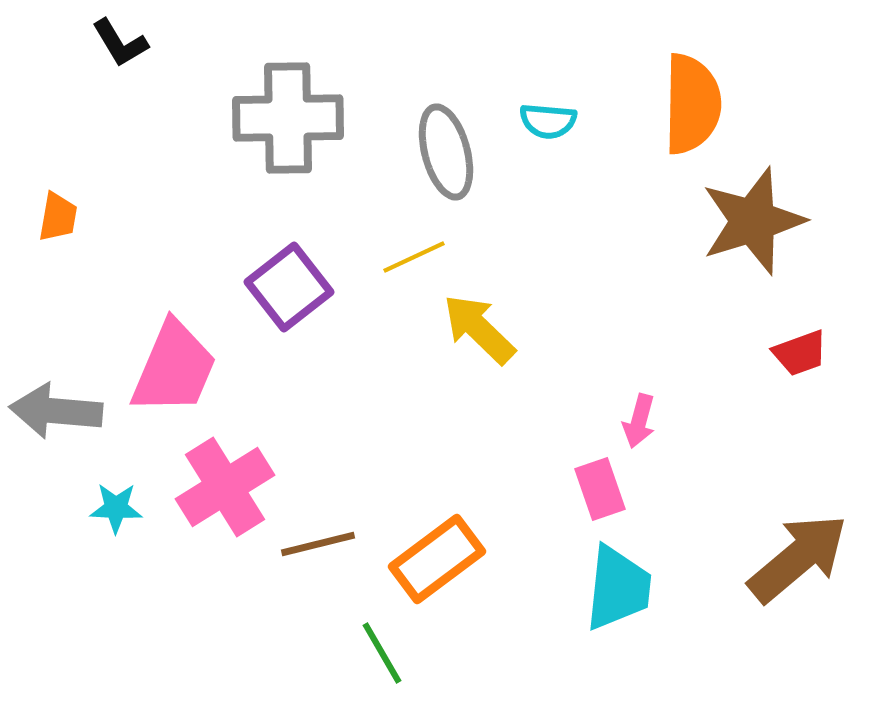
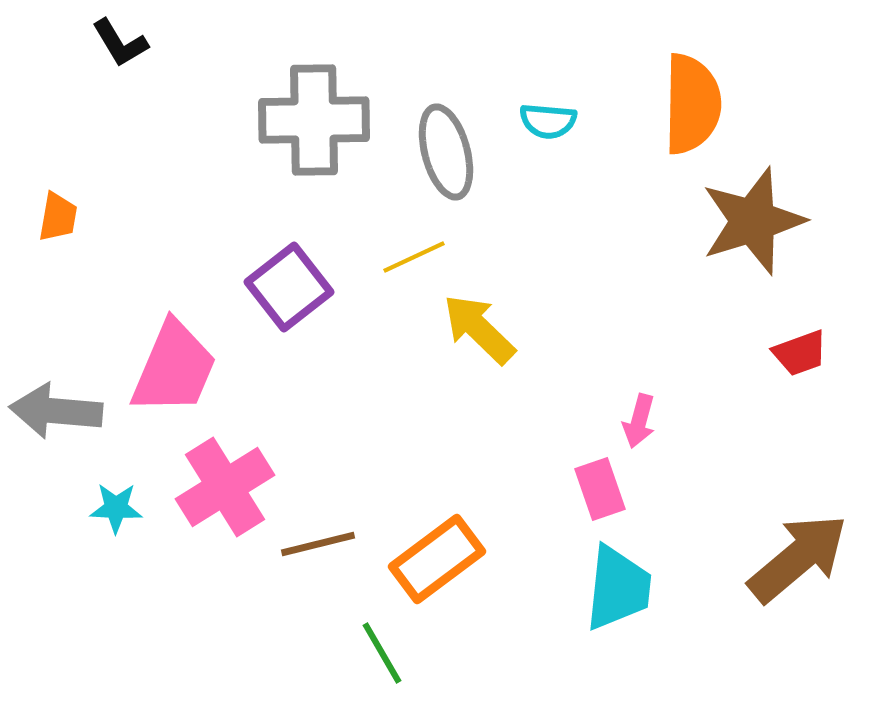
gray cross: moved 26 px right, 2 px down
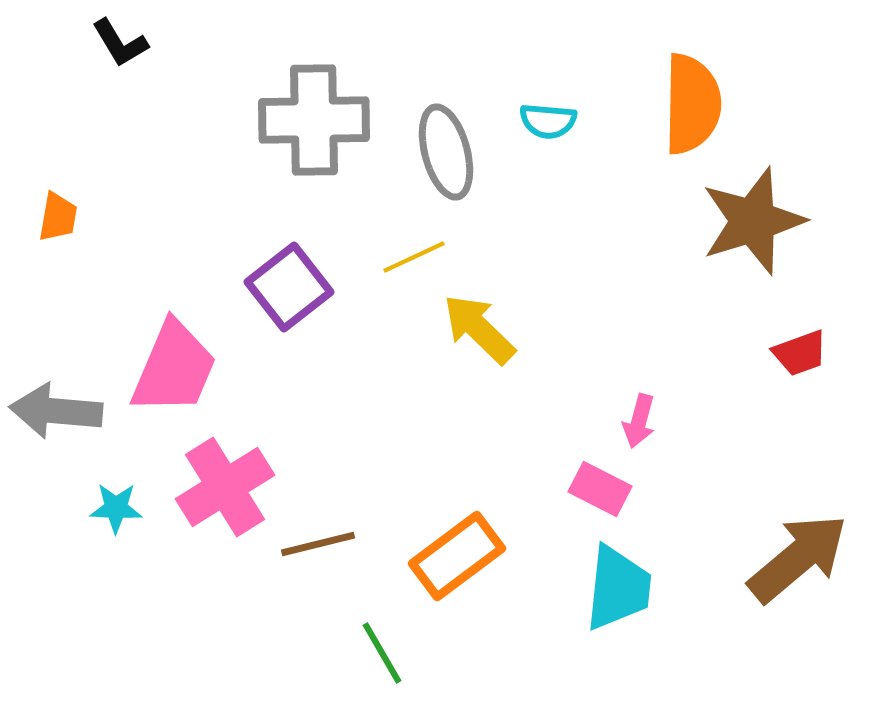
pink rectangle: rotated 44 degrees counterclockwise
orange rectangle: moved 20 px right, 3 px up
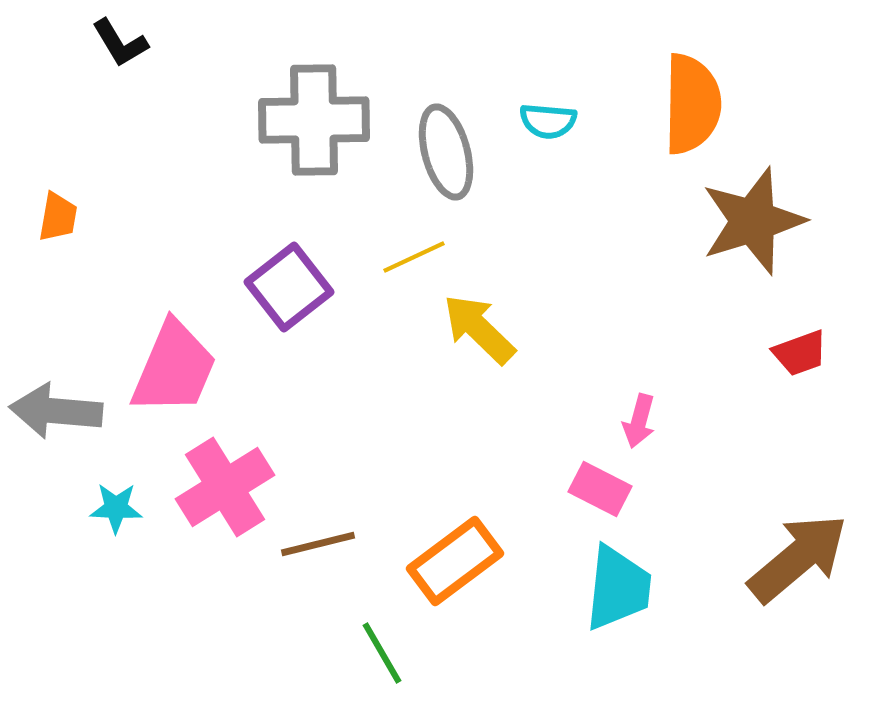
orange rectangle: moved 2 px left, 5 px down
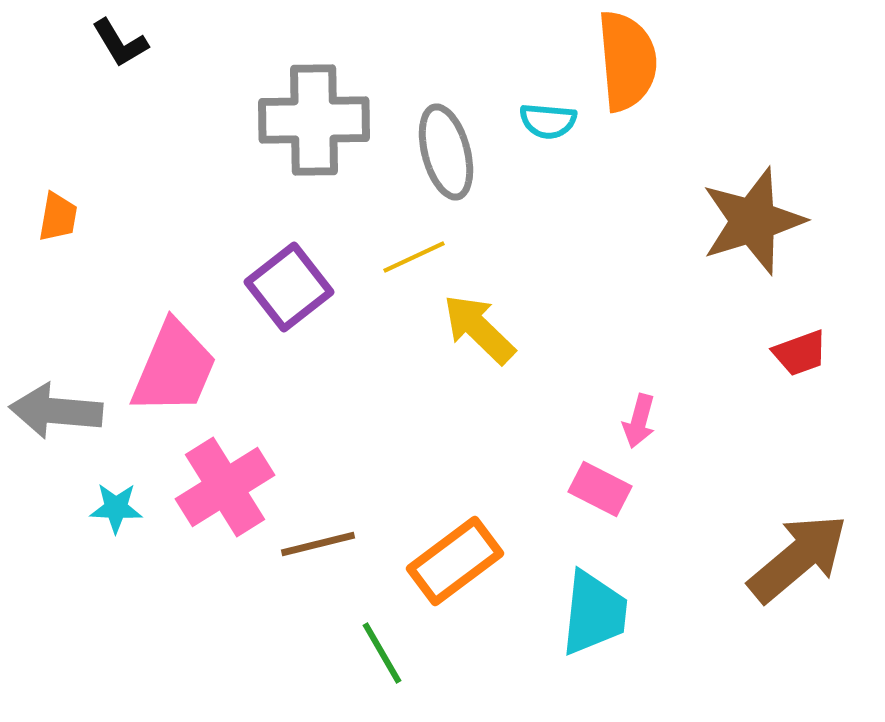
orange semicircle: moved 65 px left, 43 px up; rotated 6 degrees counterclockwise
cyan trapezoid: moved 24 px left, 25 px down
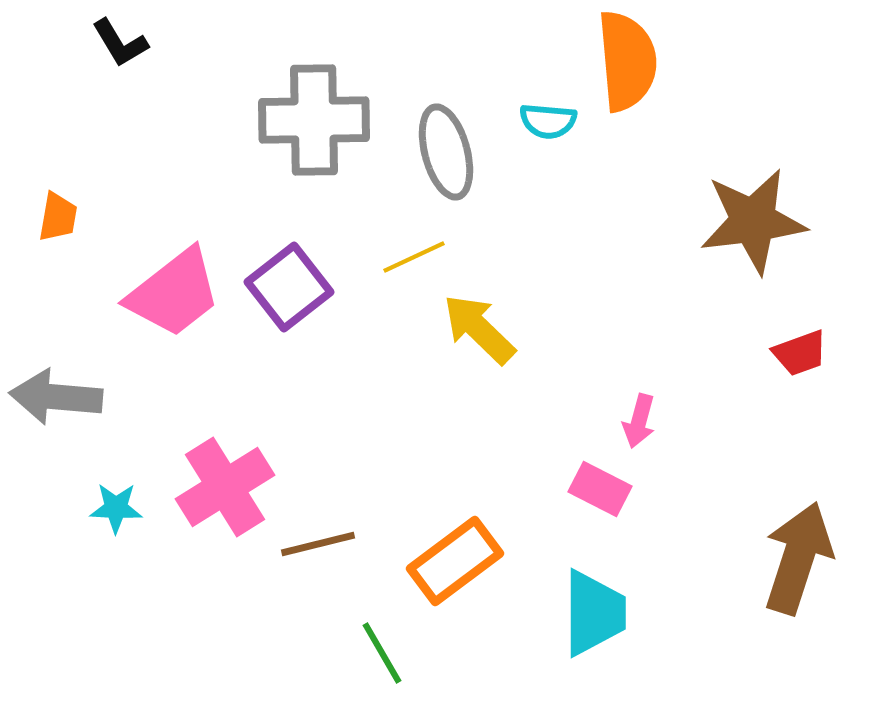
brown star: rotated 10 degrees clockwise
pink trapezoid: moved 75 px up; rotated 29 degrees clockwise
gray arrow: moved 14 px up
brown arrow: rotated 32 degrees counterclockwise
cyan trapezoid: rotated 6 degrees counterclockwise
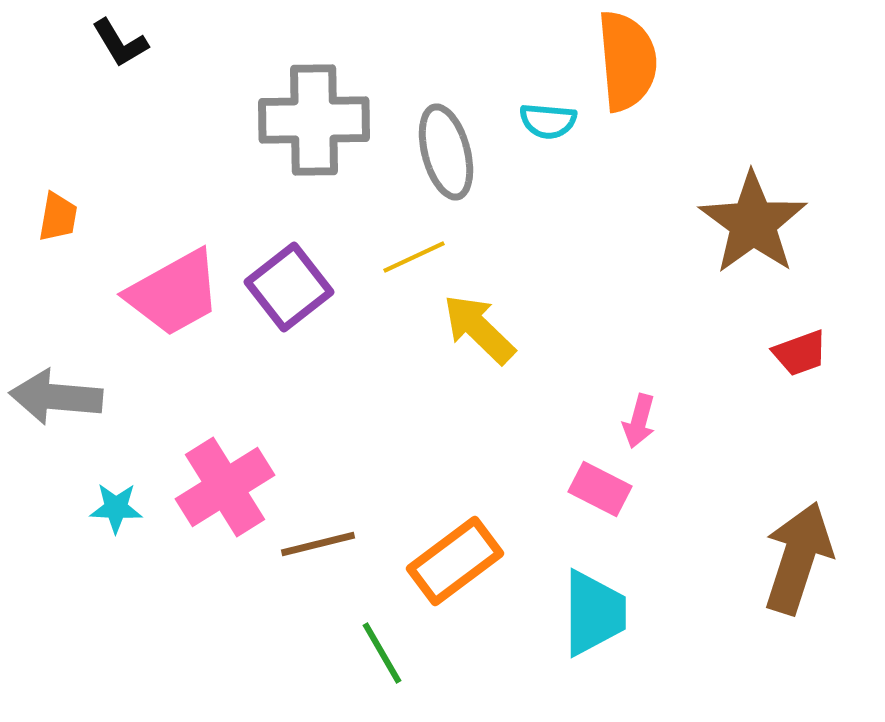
brown star: moved 2 px down; rotated 29 degrees counterclockwise
pink trapezoid: rotated 9 degrees clockwise
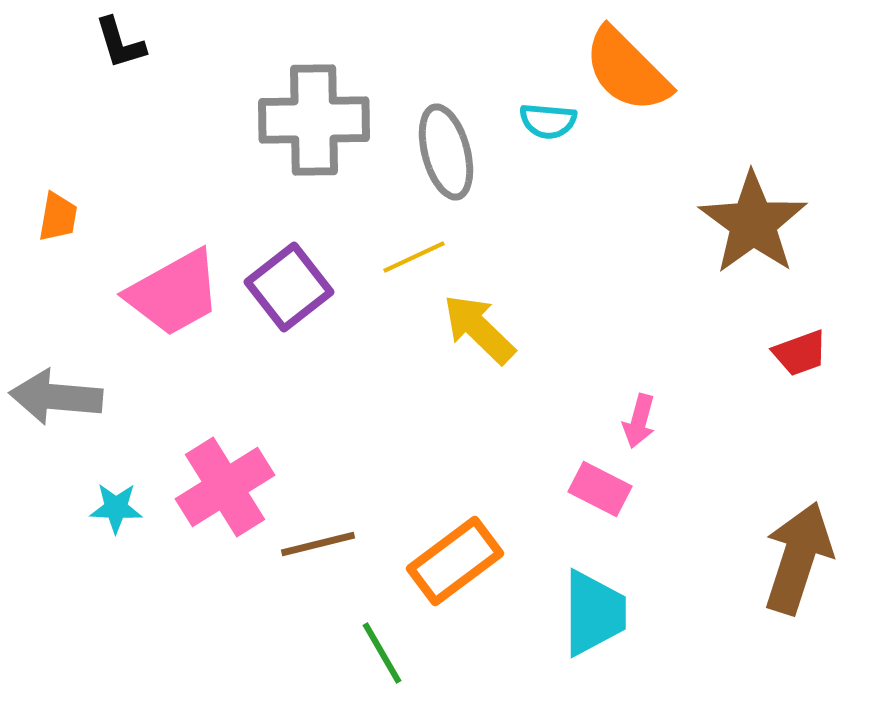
black L-shape: rotated 14 degrees clockwise
orange semicircle: moved 9 px down; rotated 140 degrees clockwise
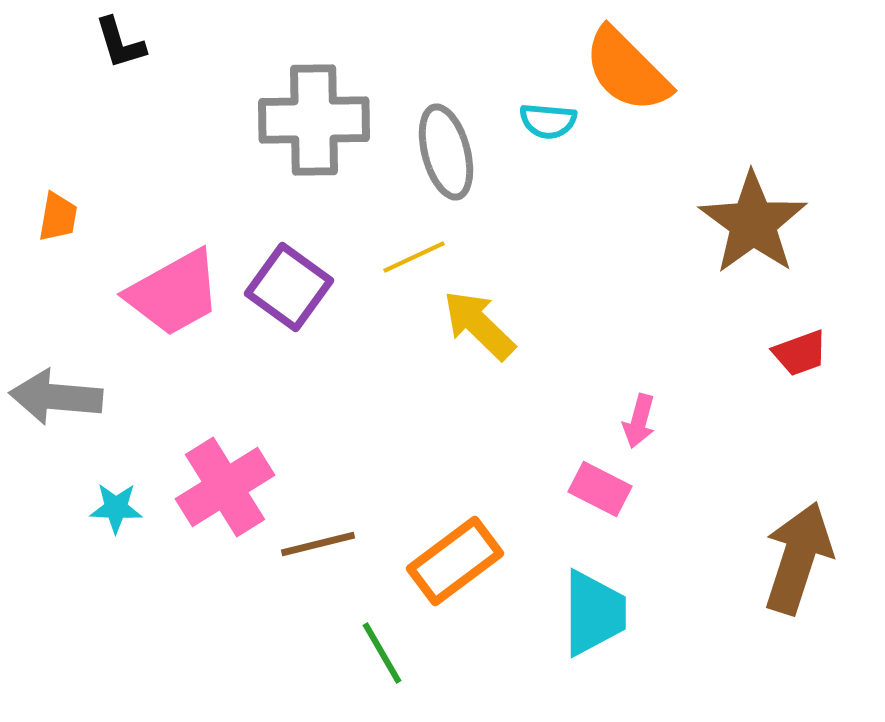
purple square: rotated 16 degrees counterclockwise
yellow arrow: moved 4 px up
